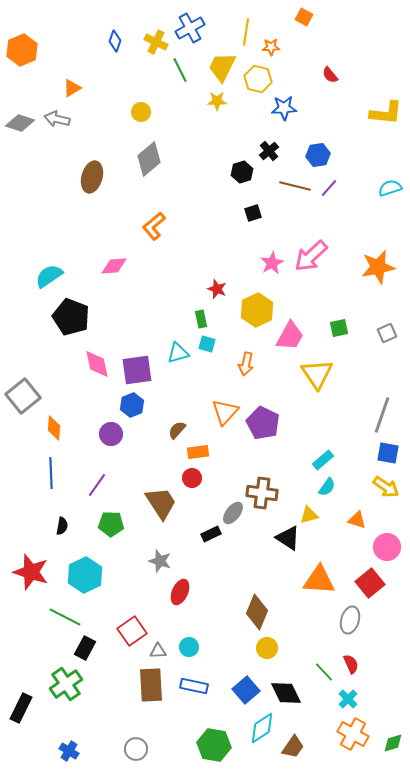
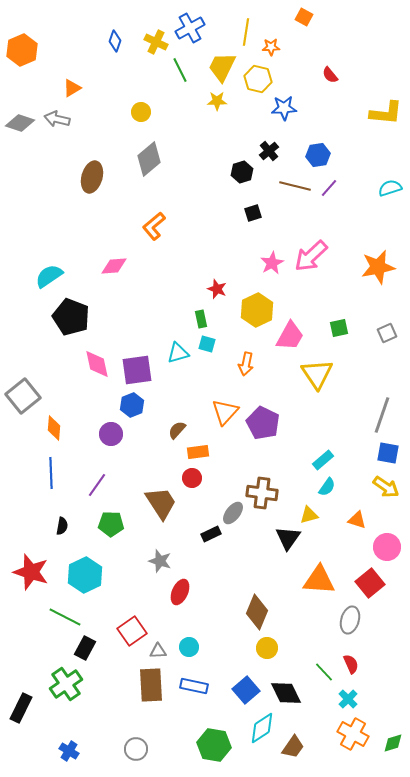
black triangle at (288, 538): rotated 32 degrees clockwise
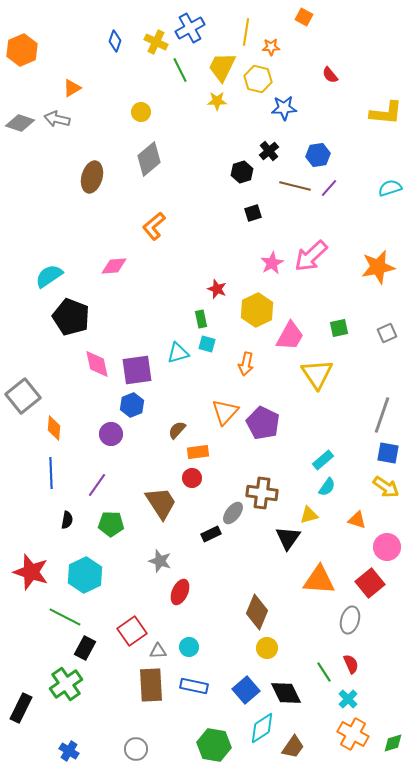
black semicircle at (62, 526): moved 5 px right, 6 px up
green line at (324, 672): rotated 10 degrees clockwise
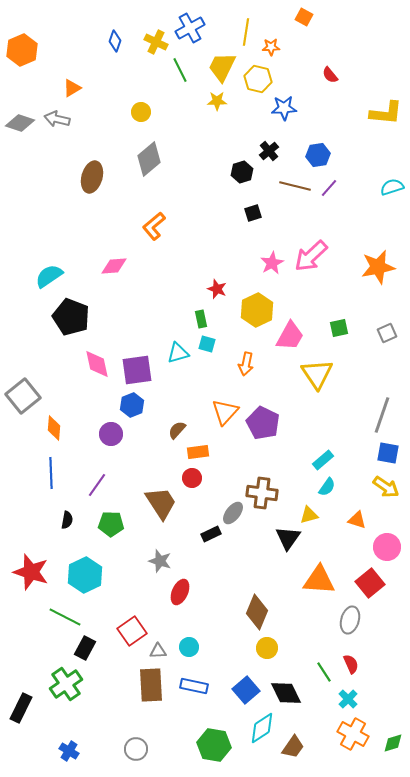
cyan semicircle at (390, 188): moved 2 px right, 1 px up
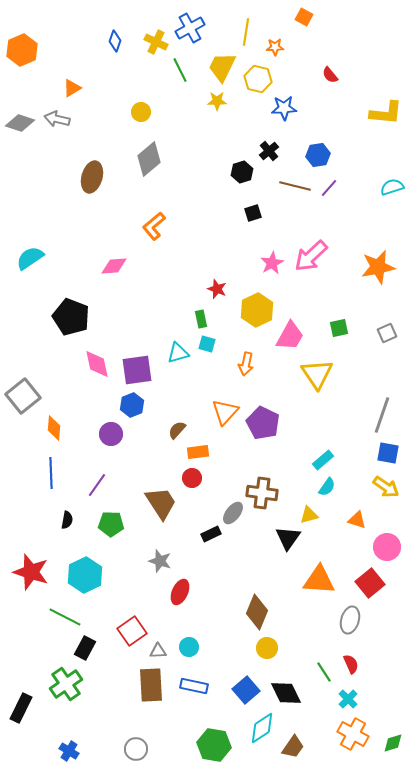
orange star at (271, 47): moved 4 px right
cyan semicircle at (49, 276): moved 19 px left, 18 px up
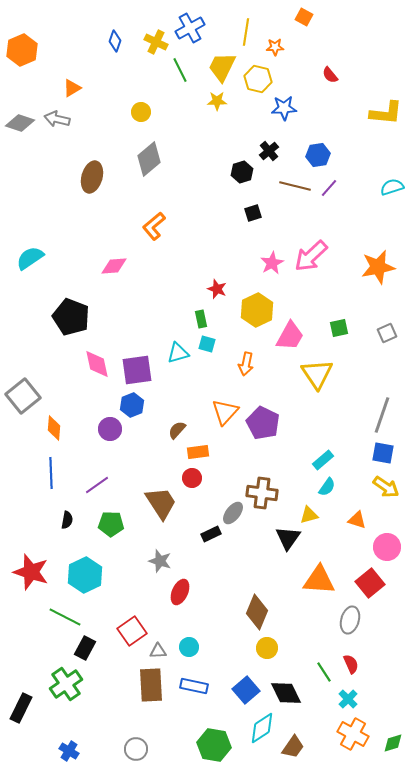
purple circle at (111, 434): moved 1 px left, 5 px up
blue square at (388, 453): moved 5 px left
purple line at (97, 485): rotated 20 degrees clockwise
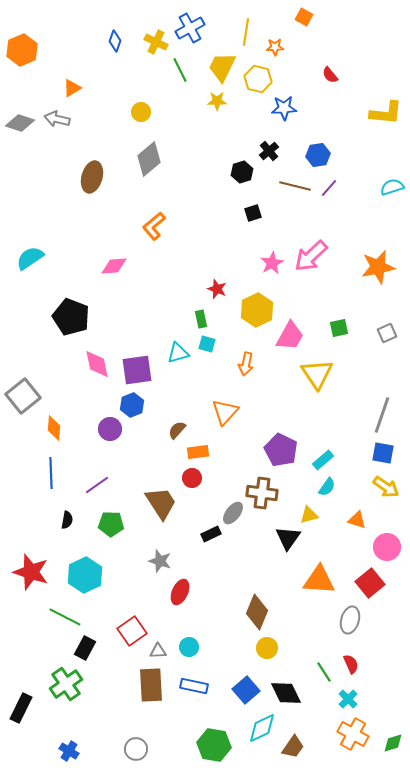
purple pentagon at (263, 423): moved 18 px right, 27 px down
cyan diamond at (262, 728): rotated 8 degrees clockwise
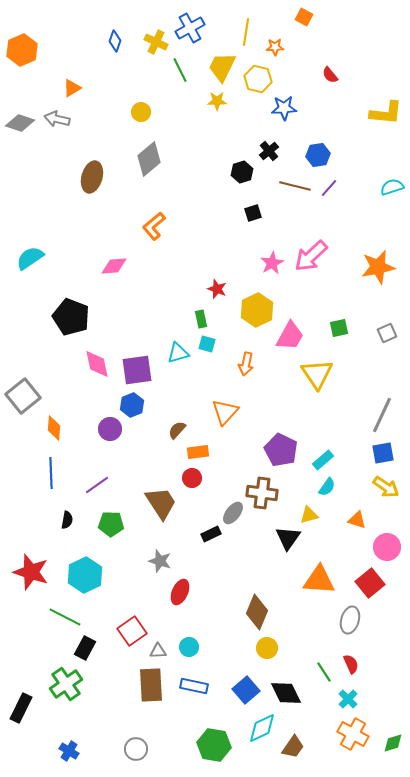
gray line at (382, 415): rotated 6 degrees clockwise
blue square at (383, 453): rotated 20 degrees counterclockwise
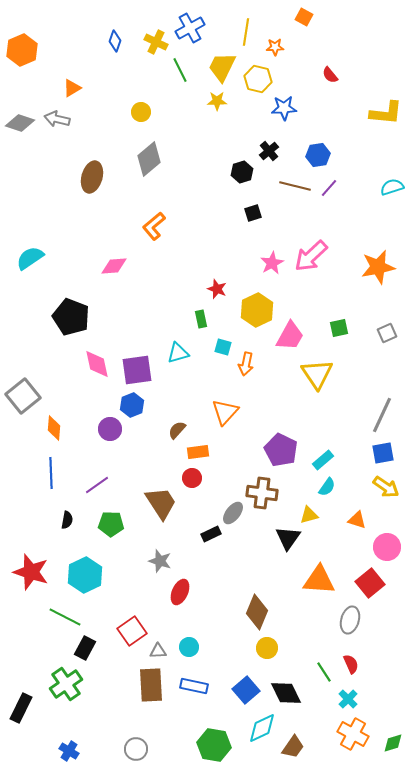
cyan square at (207, 344): moved 16 px right, 3 px down
